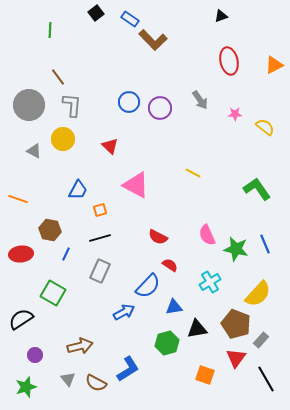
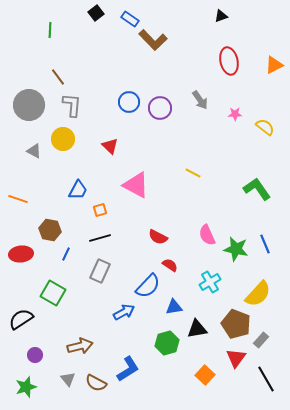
orange square at (205, 375): rotated 24 degrees clockwise
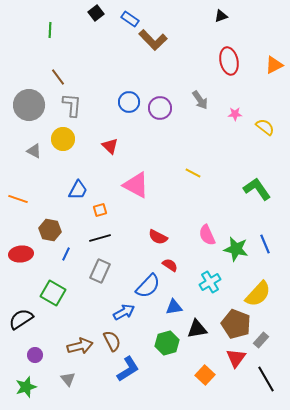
brown semicircle at (96, 383): moved 16 px right, 42 px up; rotated 145 degrees counterclockwise
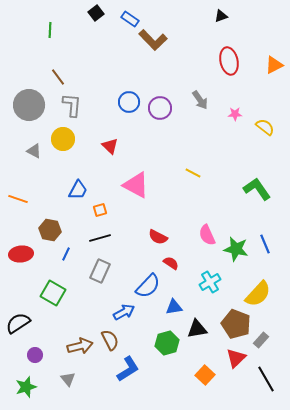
red semicircle at (170, 265): moved 1 px right, 2 px up
black semicircle at (21, 319): moved 3 px left, 4 px down
brown semicircle at (112, 341): moved 2 px left, 1 px up
red triangle at (236, 358): rotated 10 degrees clockwise
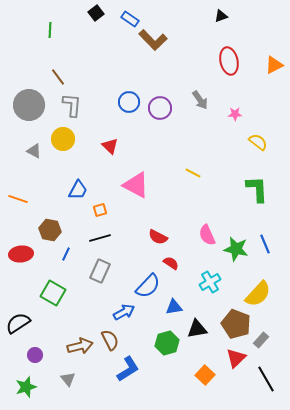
yellow semicircle at (265, 127): moved 7 px left, 15 px down
green L-shape at (257, 189): rotated 32 degrees clockwise
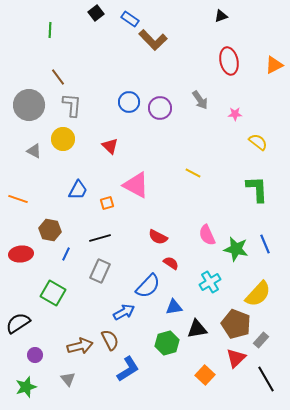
orange square at (100, 210): moved 7 px right, 7 px up
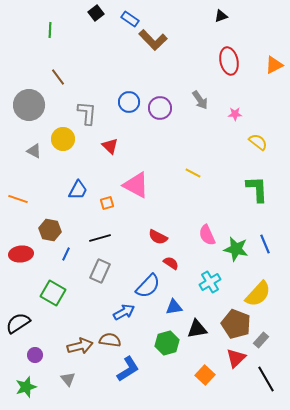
gray L-shape at (72, 105): moved 15 px right, 8 px down
brown semicircle at (110, 340): rotated 55 degrees counterclockwise
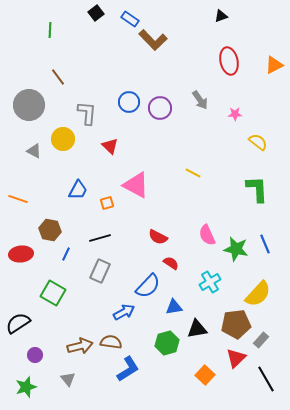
brown pentagon at (236, 324): rotated 28 degrees counterclockwise
brown semicircle at (110, 340): moved 1 px right, 2 px down
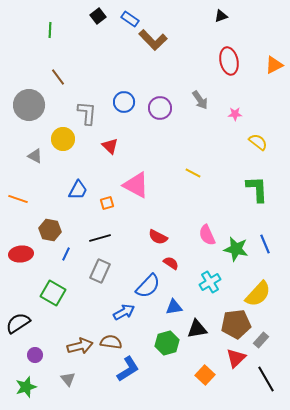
black square at (96, 13): moved 2 px right, 3 px down
blue circle at (129, 102): moved 5 px left
gray triangle at (34, 151): moved 1 px right, 5 px down
